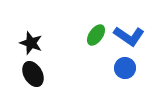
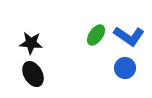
black star: rotated 15 degrees counterclockwise
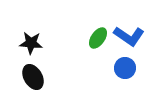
green ellipse: moved 2 px right, 3 px down
black ellipse: moved 3 px down
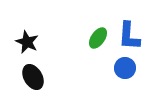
blue L-shape: rotated 60 degrees clockwise
black star: moved 4 px left, 1 px up; rotated 20 degrees clockwise
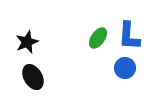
black star: rotated 25 degrees clockwise
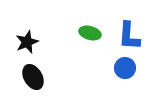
green ellipse: moved 8 px left, 5 px up; rotated 70 degrees clockwise
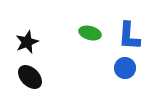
black ellipse: moved 3 px left; rotated 15 degrees counterclockwise
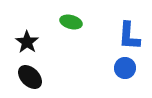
green ellipse: moved 19 px left, 11 px up
black star: rotated 15 degrees counterclockwise
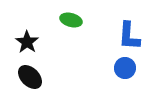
green ellipse: moved 2 px up
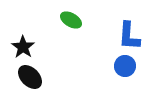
green ellipse: rotated 15 degrees clockwise
black star: moved 4 px left, 5 px down
blue circle: moved 2 px up
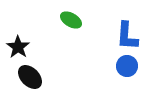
blue L-shape: moved 2 px left
black star: moved 5 px left
blue circle: moved 2 px right
